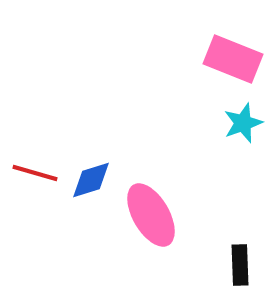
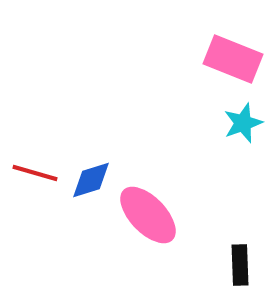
pink ellipse: moved 3 px left; rotated 14 degrees counterclockwise
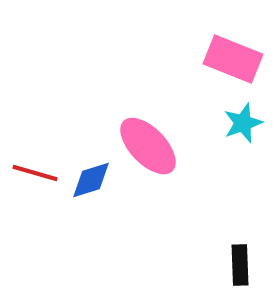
pink ellipse: moved 69 px up
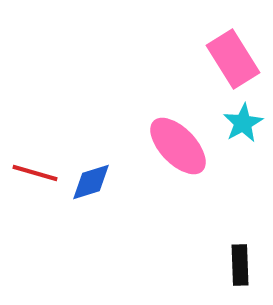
pink rectangle: rotated 36 degrees clockwise
cyan star: rotated 9 degrees counterclockwise
pink ellipse: moved 30 px right
blue diamond: moved 2 px down
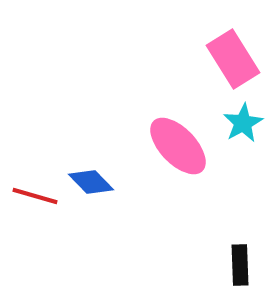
red line: moved 23 px down
blue diamond: rotated 63 degrees clockwise
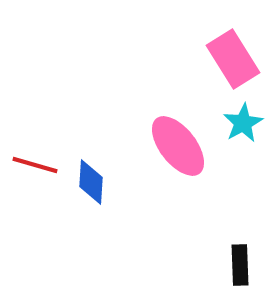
pink ellipse: rotated 6 degrees clockwise
blue diamond: rotated 48 degrees clockwise
red line: moved 31 px up
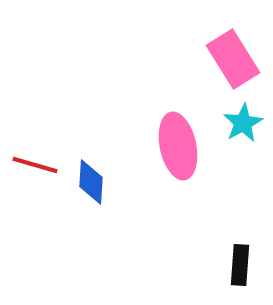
pink ellipse: rotated 26 degrees clockwise
black rectangle: rotated 6 degrees clockwise
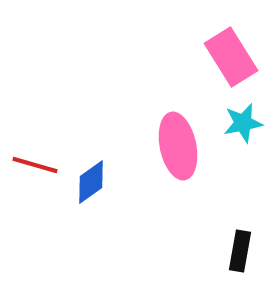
pink rectangle: moved 2 px left, 2 px up
cyan star: rotated 18 degrees clockwise
blue diamond: rotated 51 degrees clockwise
black rectangle: moved 14 px up; rotated 6 degrees clockwise
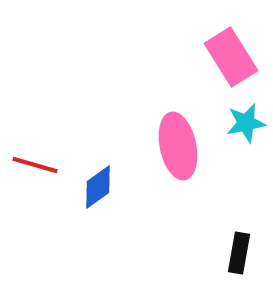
cyan star: moved 3 px right
blue diamond: moved 7 px right, 5 px down
black rectangle: moved 1 px left, 2 px down
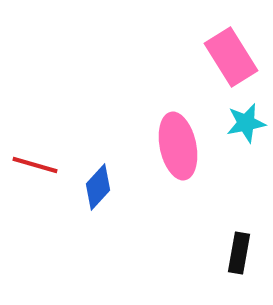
blue diamond: rotated 12 degrees counterclockwise
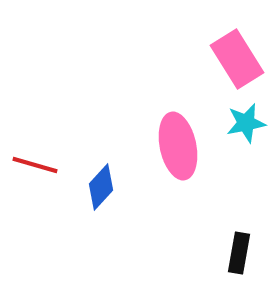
pink rectangle: moved 6 px right, 2 px down
blue diamond: moved 3 px right
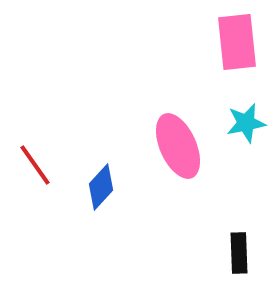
pink rectangle: moved 17 px up; rotated 26 degrees clockwise
pink ellipse: rotated 12 degrees counterclockwise
red line: rotated 39 degrees clockwise
black rectangle: rotated 12 degrees counterclockwise
